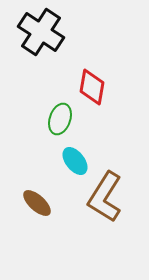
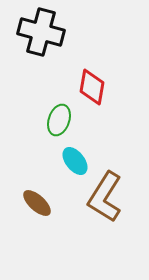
black cross: rotated 18 degrees counterclockwise
green ellipse: moved 1 px left, 1 px down
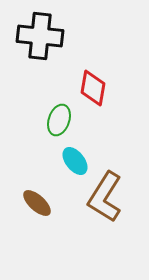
black cross: moved 1 px left, 4 px down; rotated 9 degrees counterclockwise
red diamond: moved 1 px right, 1 px down
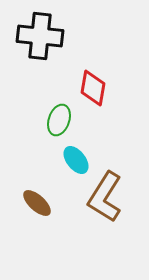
cyan ellipse: moved 1 px right, 1 px up
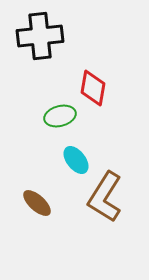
black cross: rotated 12 degrees counterclockwise
green ellipse: moved 1 px right, 4 px up; rotated 56 degrees clockwise
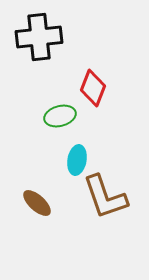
black cross: moved 1 px left, 1 px down
red diamond: rotated 12 degrees clockwise
cyan ellipse: moved 1 px right; rotated 48 degrees clockwise
brown L-shape: rotated 51 degrees counterclockwise
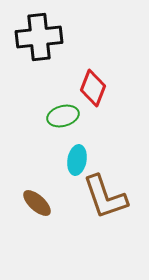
green ellipse: moved 3 px right
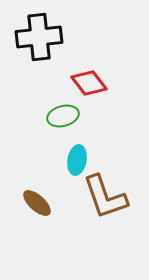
red diamond: moved 4 px left, 5 px up; rotated 60 degrees counterclockwise
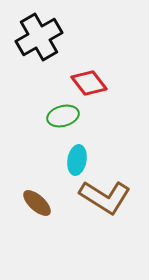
black cross: rotated 24 degrees counterclockwise
brown L-shape: rotated 39 degrees counterclockwise
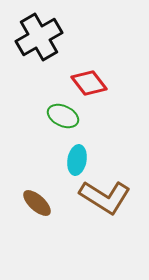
green ellipse: rotated 40 degrees clockwise
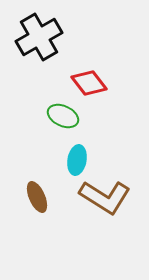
brown ellipse: moved 6 px up; rotated 24 degrees clockwise
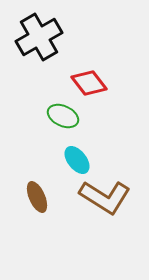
cyan ellipse: rotated 48 degrees counterclockwise
